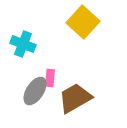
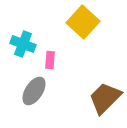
pink rectangle: moved 18 px up
gray ellipse: moved 1 px left
brown trapezoid: moved 30 px right; rotated 15 degrees counterclockwise
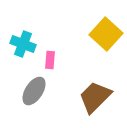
yellow square: moved 23 px right, 12 px down
brown trapezoid: moved 10 px left, 1 px up
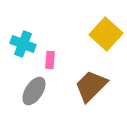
brown trapezoid: moved 4 px left, 11 px up
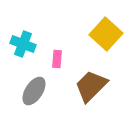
pink rectangle: moved 7 px right, 1 px up
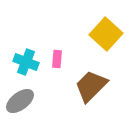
cyan cross: moved 3 px right, 18 px down
gray ellipse: moved 14 px left, 10 px down; rotated 20 degrees clockwise
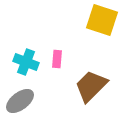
yellow square: moved 4 px left, 14 px up; rotated 24 degrees counterclockwise
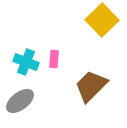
yellow square: rotated 28 degrees clockwise
pink rectangle: moved 3 px left
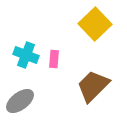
yellow square: moved 7 px left, 4 px down
cyan cross: moved 7 px up
brown trapezoid: moved 2 px right
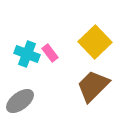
yellow square: moved 18 px down
cyan cross: moved 1 px right, 1 px up
pink rectangle: moved 4 px left, 6 px up; rotated 42 degrees counterclockwise
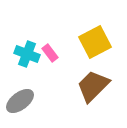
yellow square: rotated 16 degrees clockwise
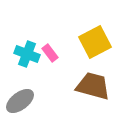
brown trapezoid: rotated 60 degrees clockwise
